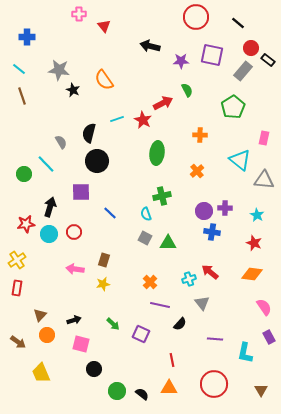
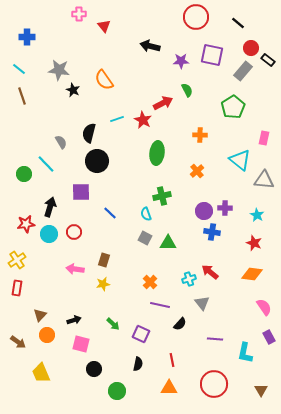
black semicircle at (142, 394): moved 4 px left, 30 px up; rotated 64 degrees clockwise
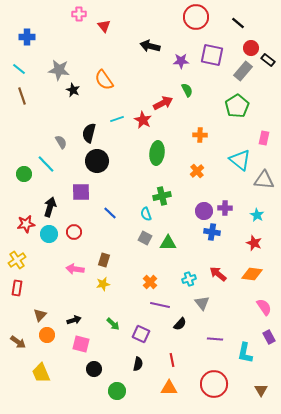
green pentagon at (233, 107): moved 4 px right, 1 px up
red arrow at (210, 272): moved 8 px right, 2 px down
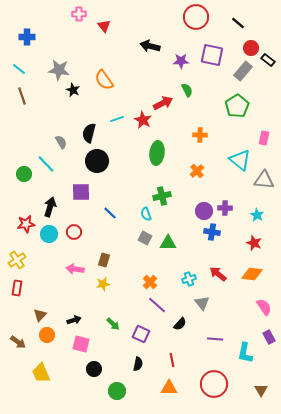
purple line at (160, 305): moved 3 px left; rotated 30 degrees clockwise
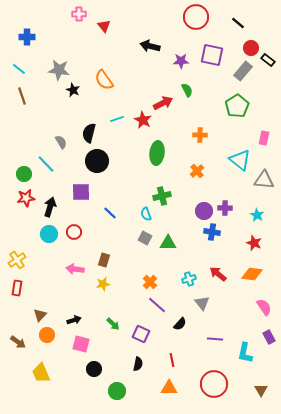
red star at (26, 224): moved 26 px up
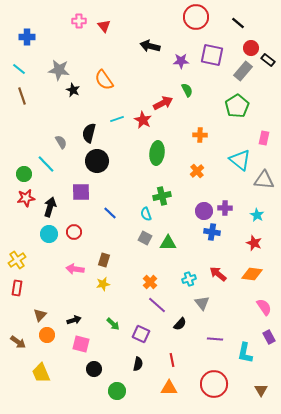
pink cross at (79, 14): moved 7 px down
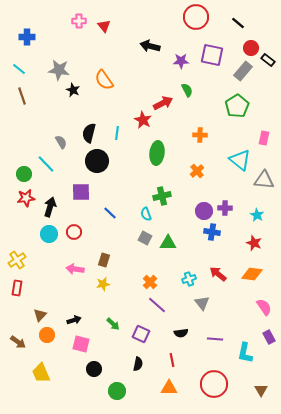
cyan line at (117, 119): moved 14 px down; rotated 64 degrees counterclockwise
black semicircle at (180, 324): moved 1 px right, 9 px down; rotated 40 degrees clockwise
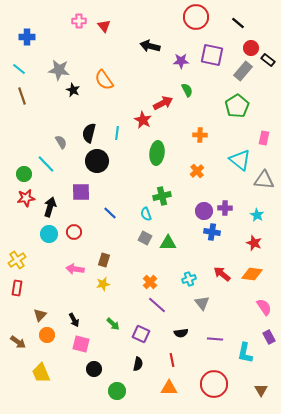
red arrow at (218, 274): moved 4 px right
black arrow at (74, 320): rotated 80 degrees clockwise
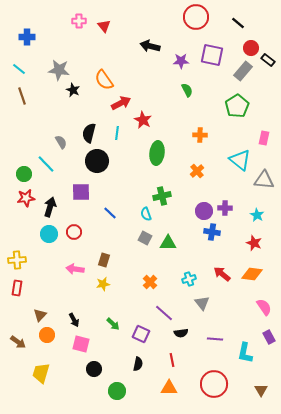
red arrow at (163, 103): moved 42 px left
yellow cross at (17, 260): rotated 30 degrees clockwise
purple line at (157, 305): moved 7 px right, 8 px down
yellow trapezoid at (41, 373): rotated 40 degrees clockwise
